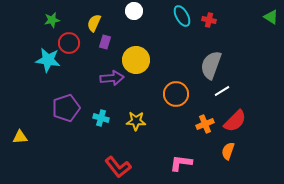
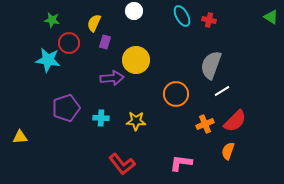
green star: rotated 21 degrees clockwise
cyan cross: rotated 14 degrees counterclockwise
red L-shape: moved 4 px right, 3 px up
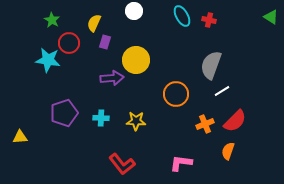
green star: rotated 21 degrees clockwise
purple pentagon: moved 2 px left, 5 px down
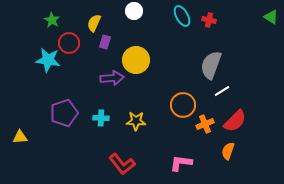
orange circle: moved 7 px right, 11 px down
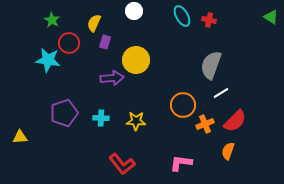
white line: moved 1 px left, 2 px down
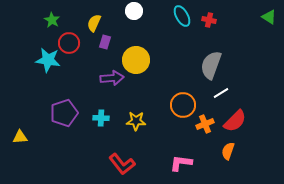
green triangle: moved 2 px left
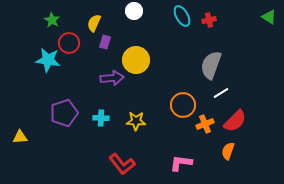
red cross: rotated 24 degrees counterclockwise
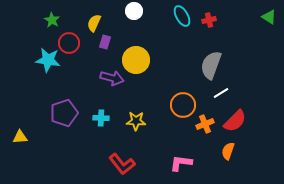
purple arrow: rotated 20 degrees clockwise
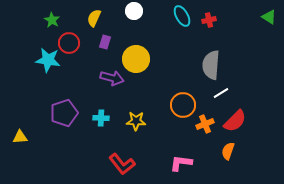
yellow semicircle: moved 5 px up
yellow circle: moved 1 px up
gray semicircle: rotated 16 degrees counterclockwise
